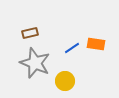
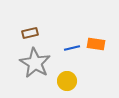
blue line: rotated 21 degrees clockwise
gray star: rotated 8 degrees clockwise
yellow circle: moved 2 px right
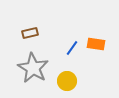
blue line: rotated 42 degrees counterclockwise
gray star: moved 2 px left, 5 px down
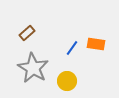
brown rectangle: moved 3 px left; rotated 28 degrees counterclockwise
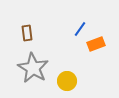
brown rectangle: rotated 56 degrees counterclockwise
orange rectangle: rotated 30 degrees counterclockwise
blue line: moved 8 px right, 19 px up
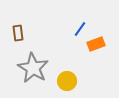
brown rectangle: moved 9 px left
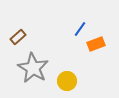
brown rectangle: moved 4 px down; rotated 56 degrees clockwise
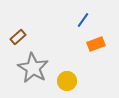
blue line: moved 3 px right, 9 px up
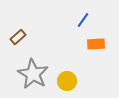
orange rectangle: rotated 18 degrees clockwise
gray star: moved 6 px down
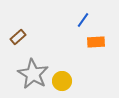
orange rectangle: moved 2 px up
yellow circle: moved 5 px left
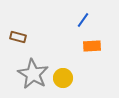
brown rectangle: rotated 56 degrees clockwise
orange rectangle: moved 4 px left, 4 px down
yellow circle: moved 1 px right, 3 px up
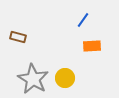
gray star: moved 5 px down
yellow circle: moved 2 px right
